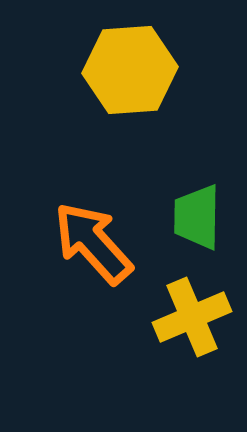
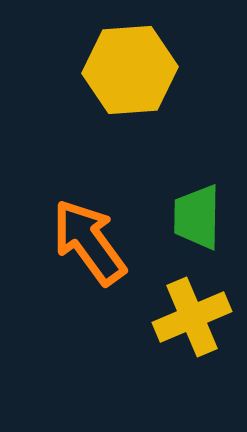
orange arrow: moved 4 px left, 1 px up; rotated 6 degrees clockwise
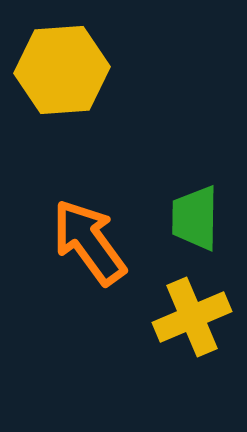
yellow hexagon: moved 68 px left
green trapezoid: moved 2 px left, 1 px down
